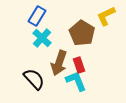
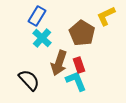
black semicircle: moved 5 px left, 1 px down
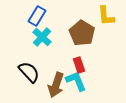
yellow L-shape: rotated 70 degrees counterclockwise
cyan cross: moved 1 px up
brown arrow: moved 3 px left, 22 px down
black semicircle: moved 8 px up
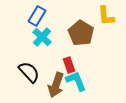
brown pentagon: moved 1 px left
red rectangle: moved 10 px left
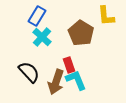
cyan L-shape: moved 1 px up
brown arrow: moved 3 px up
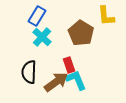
black semicircle: rotated 135 degrees counterclockwise
brown arrow: rotated 145 degrees counterclockwise
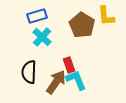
blue rectangle: rotated 42 degrees clockwise
brown pentagon: moved 1 px right, 8 px up
brown arrow: rotated 20 degrees counterclockwise
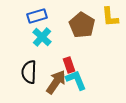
yellow L-shape: moved 4 px right, 1 px down
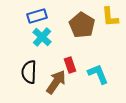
red rectangle: moved 1 px right
cyan L-shape: moved 22 px right, 6 px up
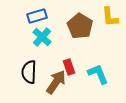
brown pentagon: moved 2 px left, 1 px down
red rectangle: moved 1 px left, 2 px down
